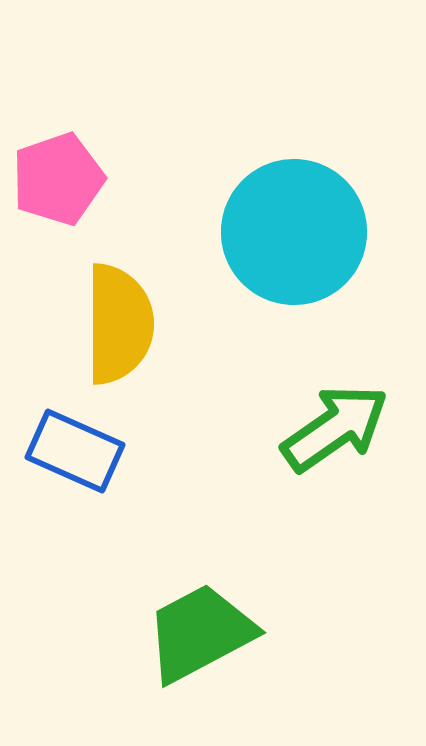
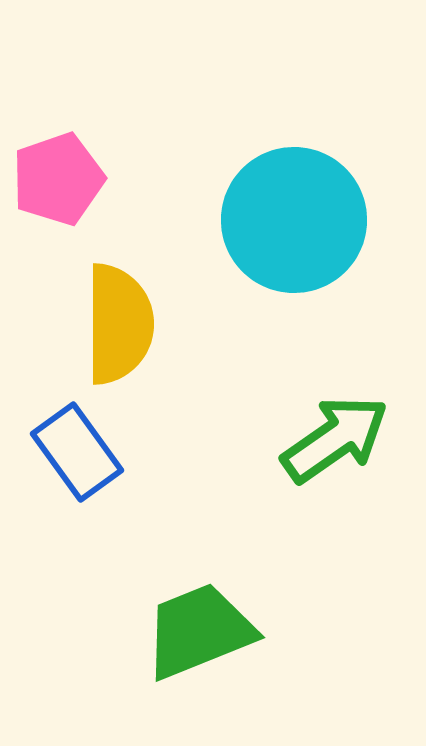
cyan circle: moved 12 px up
green arrow: moved 11 px down
blue rectangle: moved 2 px right, 1 px down; rotated 30 degrees clockwise
green trapezoid: moved 1 px left, 2 px up; rotated 6 degrees clockwise
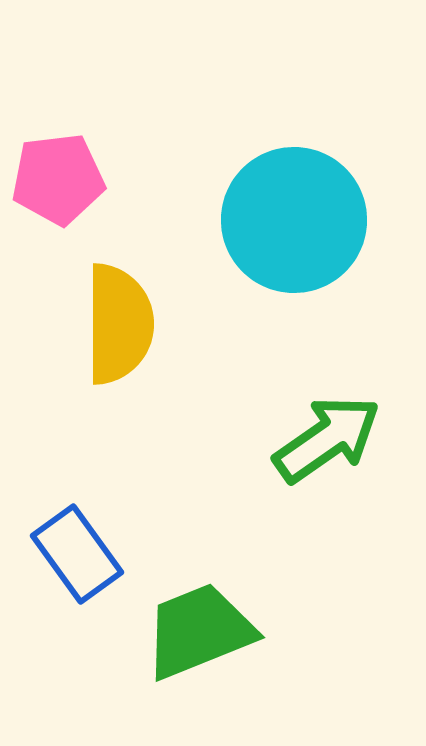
pink pentagon: rotated 12 degrees clockwise
green arrow: moved 8 px left
blue rectangle: moved 102 px down
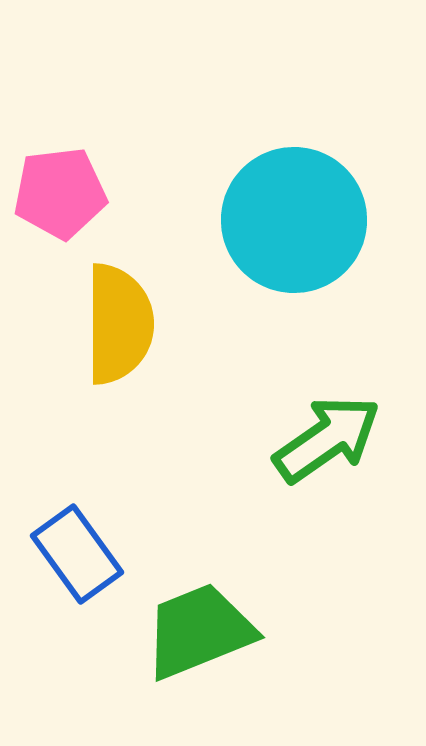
pink pentagon: moved 2 px right, 14 px down
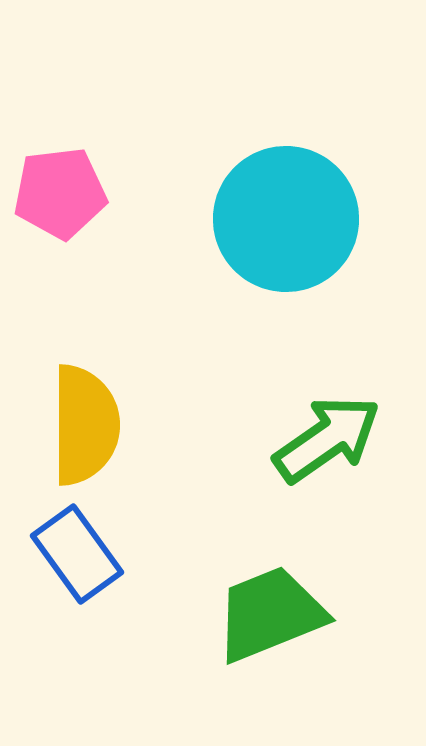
cyan circle: moved 8 px left, 1 px up
yellow semicircle: moved 34 px left, 101 px down
green trapezoid: moved 71 px right, 17 px up
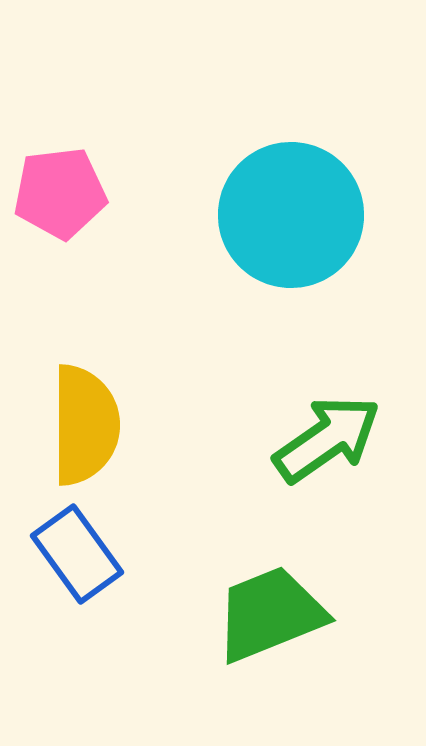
cyan circle: moved 5 px right, 4 px up
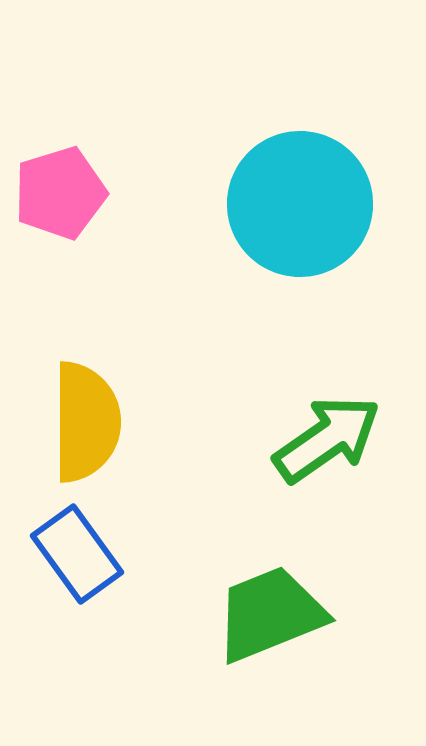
pink pentagon: rotated 10 degrees counterclockwise
cyan circle: moved 9 px right, 11 px up
yellow semicircle: moved 1 px right, 3 px up
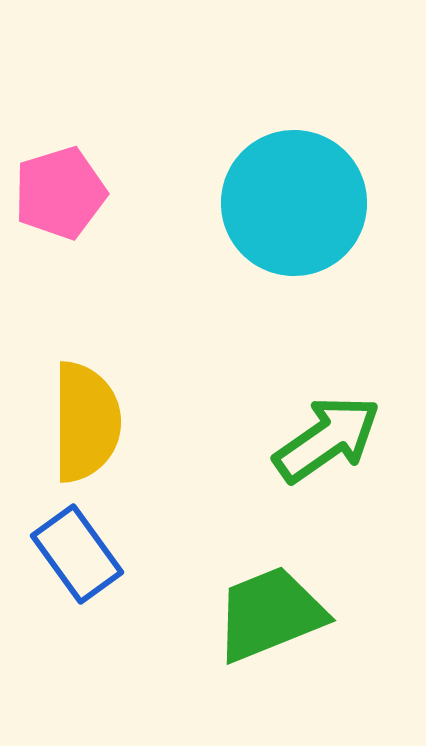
cyan circle: moved 6 px left, 1 px up
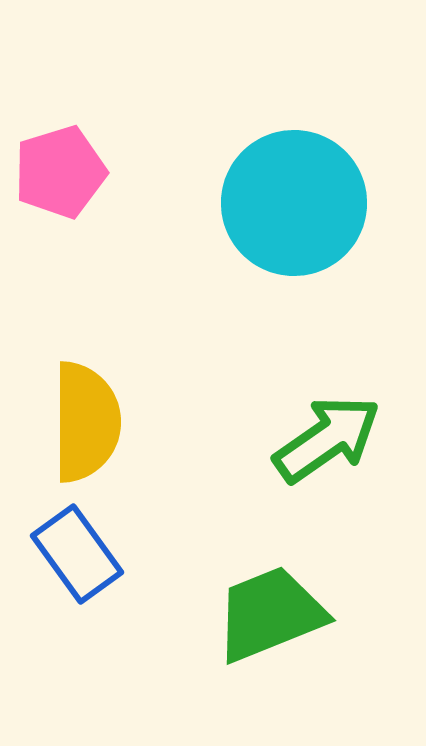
pink pentagon: moved 21 px up
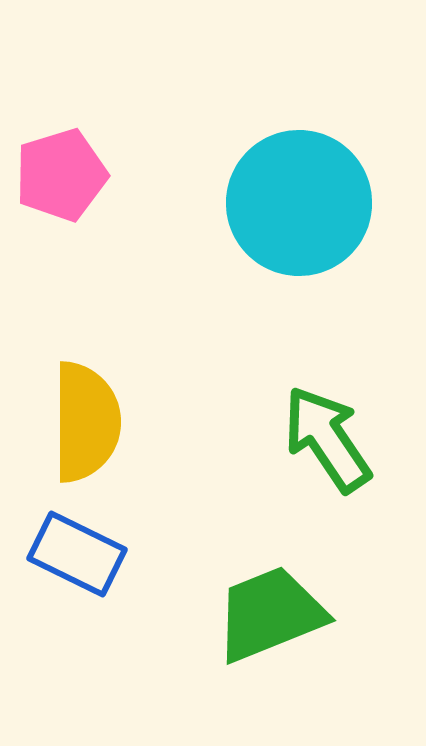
pink pentagon: moved 1 px right, 3 px down
cyan circle: moved 5 px right
green arrow: rotated 89 degrees counterclockwise
blue rectangle: rotated 28 degrees counterclockwise
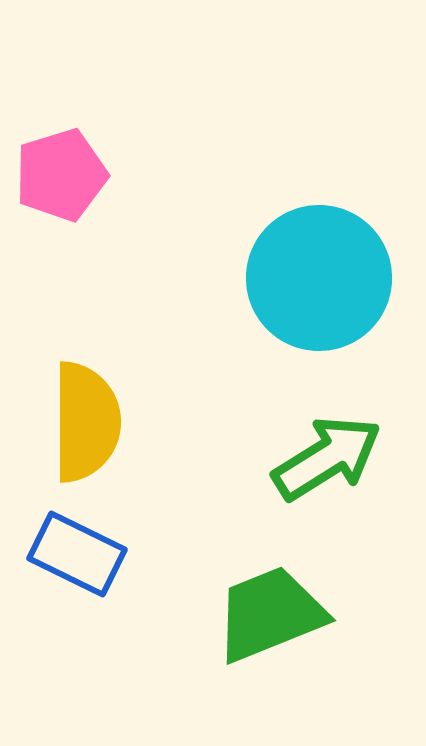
cyan circle: moved 20 px right, 75 px down
green arrow: moved 19 px down; rotated 92 degrees clockwise
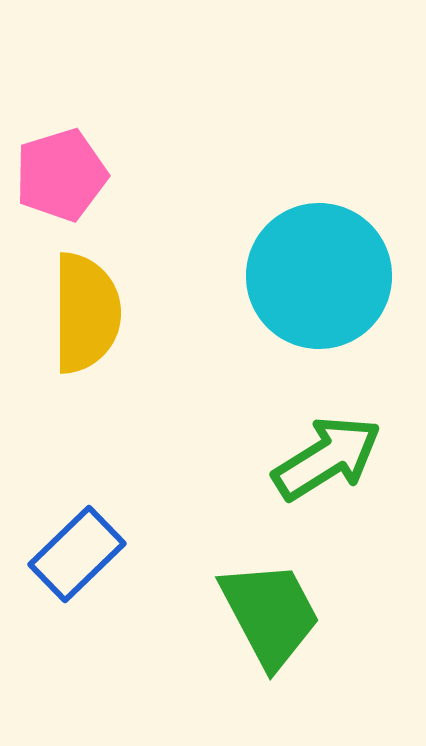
cyan circle: moved 2 px up
yellow semicircle: moved 109 px up
blue rectangle: rotated 70 degrees counterclockwise
green trapezoid: rotated 84 degrees clockwise
